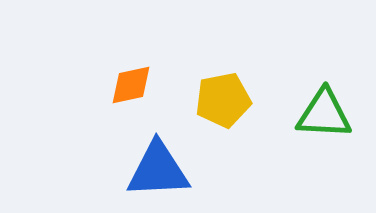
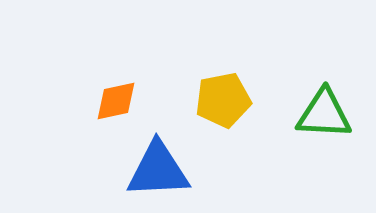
orange diamond: moved 15 px left, 16 px down
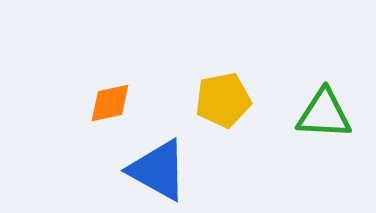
orange diamond: moved 6 px left, 2 px down
blue triangle: rotated 32 degrees clockwise
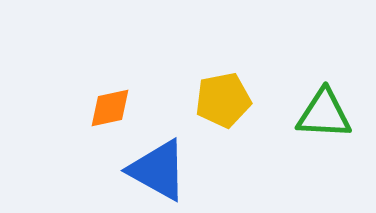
orange diamond: moved 5 px down
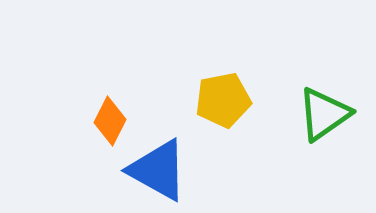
orange diamond: moved 13 px down; rotated 51 degrees counterclockwise
green triangle: rotated 38 degrees counterclockwise
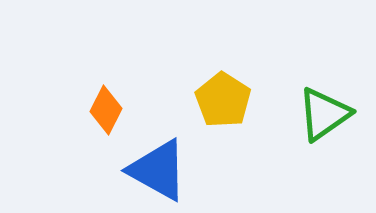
yellow pentagon: rotated 28 degrees counterclockwise
orange diamond: moved 4 px left, 11 px up
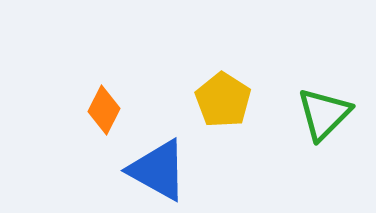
orange diamond: moved 2 px left
green triangle: rotated 10 degrees counterclockwise
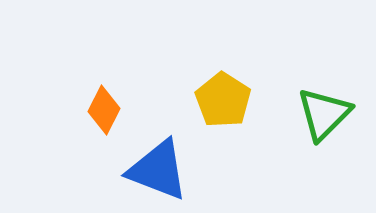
blue triangle: rotated 8 degrees counterclockwise
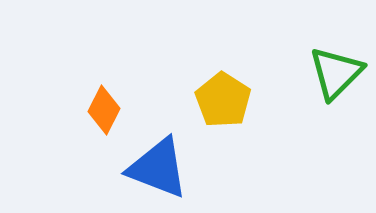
green triangle: moved 12 px right, 41 px up
blue triangle: moved 2 px up
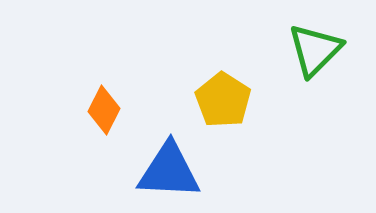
green triangle: moved 21 px left, 23 px up
blue triangle: moved 11 px right, 3 px down; rotated 18 degrees counterclockwise
